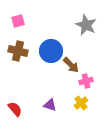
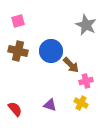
yellow cross: rotated 24 degrees counterclockwise
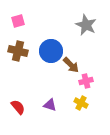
red semicircle: moved 3 px right, 2 px up
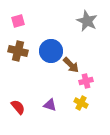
gray star: moved 1 px right, 4 px up
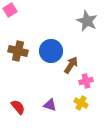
pink square: moved 8 px left, 11 px up; rotated 16 degrees counterclockwise
brown arrow: rotated 102 degrees counterclockwise
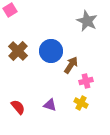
brown cross: rotated 30 degrees clockwise
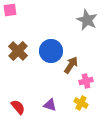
pink square: rotated 24 degrees clockwise
gray star: moved 1 px up
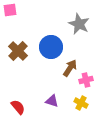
gray star: moved 8 px left, 4 px down
blue circle: moved 4 px up
brown arrow: moved 1 px left, 3 px down
pink cross: moved 1 px up
purple triangle: moved 2 px right, 4 px up
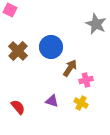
pink square: rotated 32 degrees clockwise
gray star: moved 17 px right
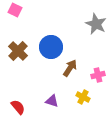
pink square: moved 5 px right
pink cross: moved 12 px right, 5 px up
yellow cross: moved 2 px right, 6 px up
